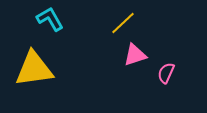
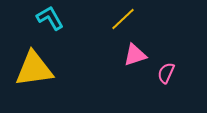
cyan L-shape: moved 1 px up
yellow line: moved 4 px up
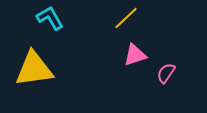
yellow line: moved 3 px right, 1 px up
pink semicircle: rotated 10 degrees clockwise
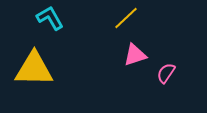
yellow triangle: rotated 9 degrees clockwise
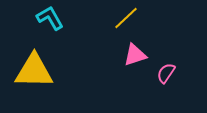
yellow triangle: moved 2 px down
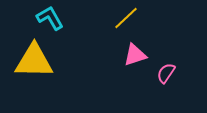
yellow triangle: moved 10 px up
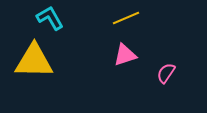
yellow line: rotated 20 degrees clockwise
pink triangle: moved 10 px left
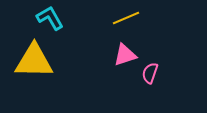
pink semicircle: moved 16 px left; rotated 15 degrees counterclockwise
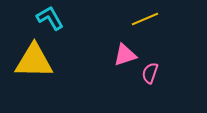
yellow line: moved 19 px right, 1 px down
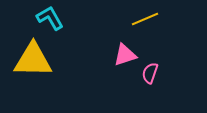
yellow triangle: moved 1 px left, 1 px up
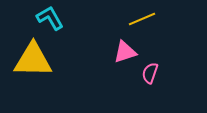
yellow line: moved 3 px left
pink triangle: moved 3 px up
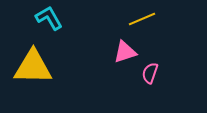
cyan L-shape: moved 1 px left
yellow triangle: moved 7 px down
